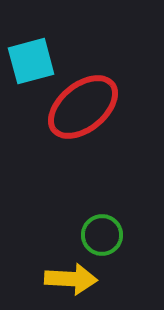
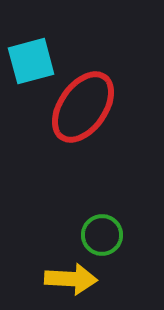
red ellipse: rotated 16 degrees counterclockwise
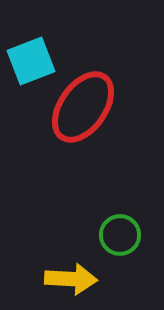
cyan square: rotated 6 degrees counterclockwise
green circle: moved 18 px right
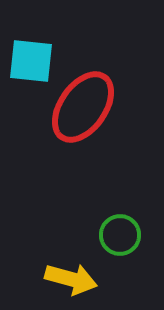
cyan square: rotated 27 degrees clockwise
yellow arrow: rotated 12 degrees clockwise
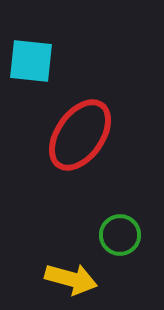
red ellipse: moved 3 px left, 28 px down
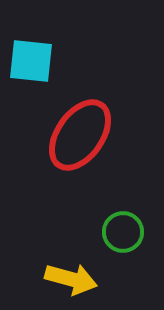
green circle: moved 3 px right, 3 px up
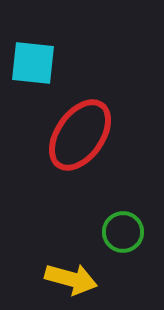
cyan square: moved 2 px right, 2 px down
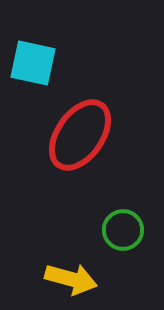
cyan square: rotated 6 degrees clockwise
green circle: moved 2 px up
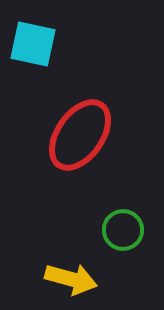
cyan square: moved 19 px up
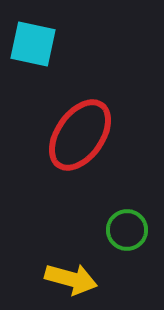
green circle: moved 4 px right
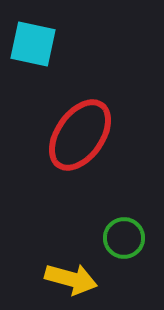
green circle: moved 3 px left, 8 px down
